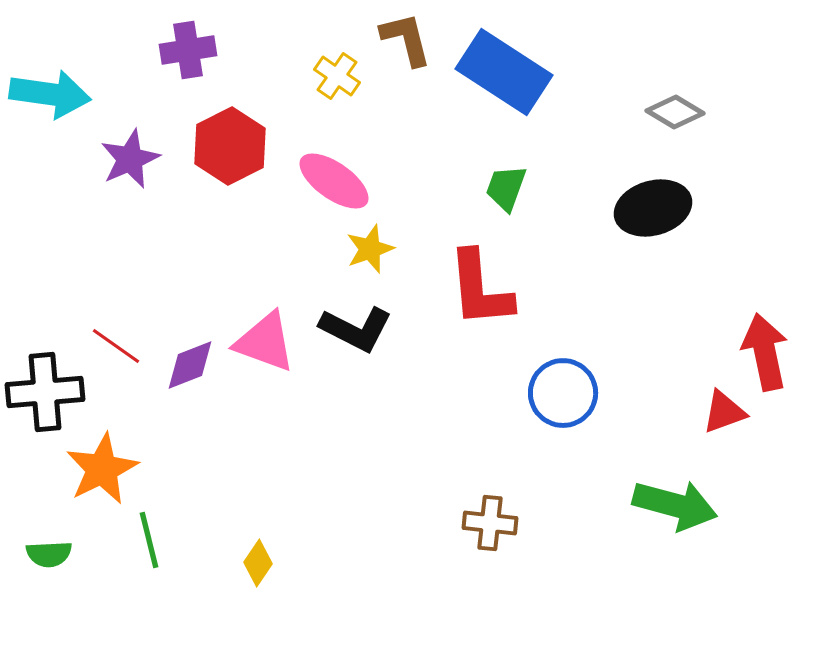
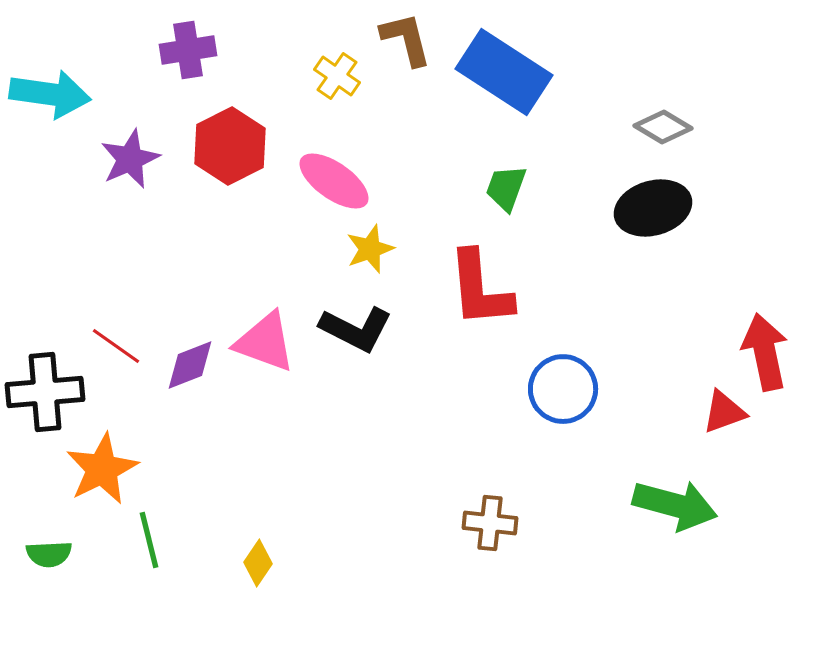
gray diamond: moved 12 px left, 15 px down
blue circle: moved 4 px up
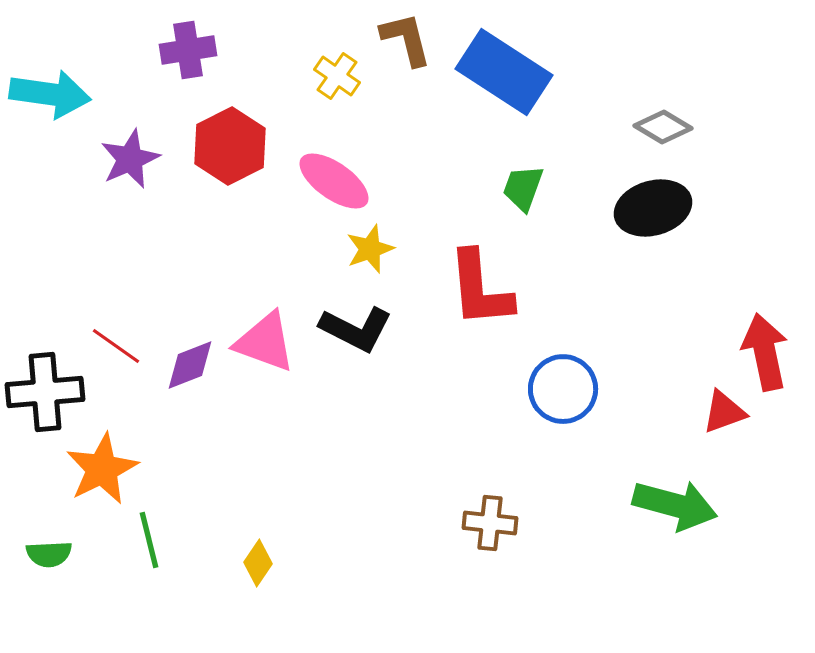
green trapezoid: moved 17 px right
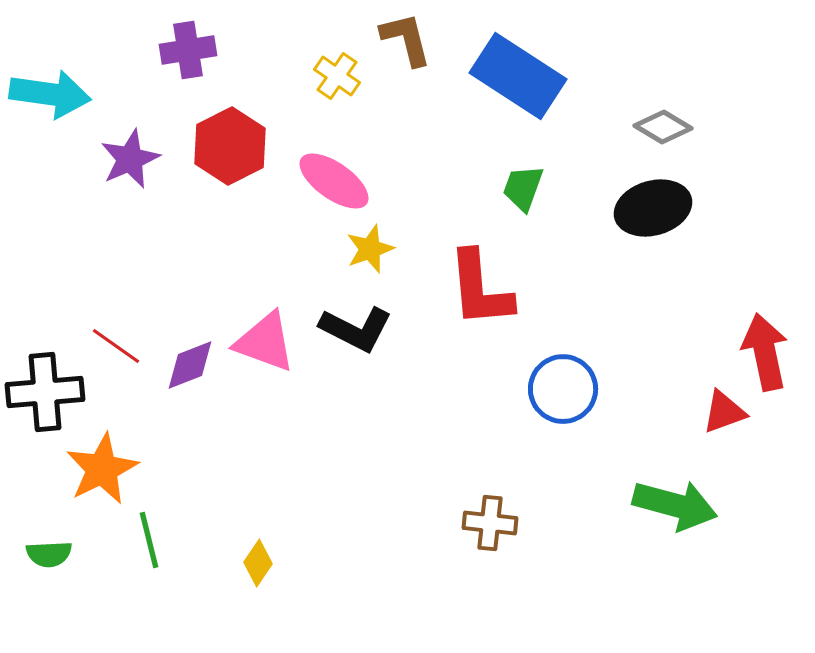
blue rectangle: moved 14 px right, 4 px down
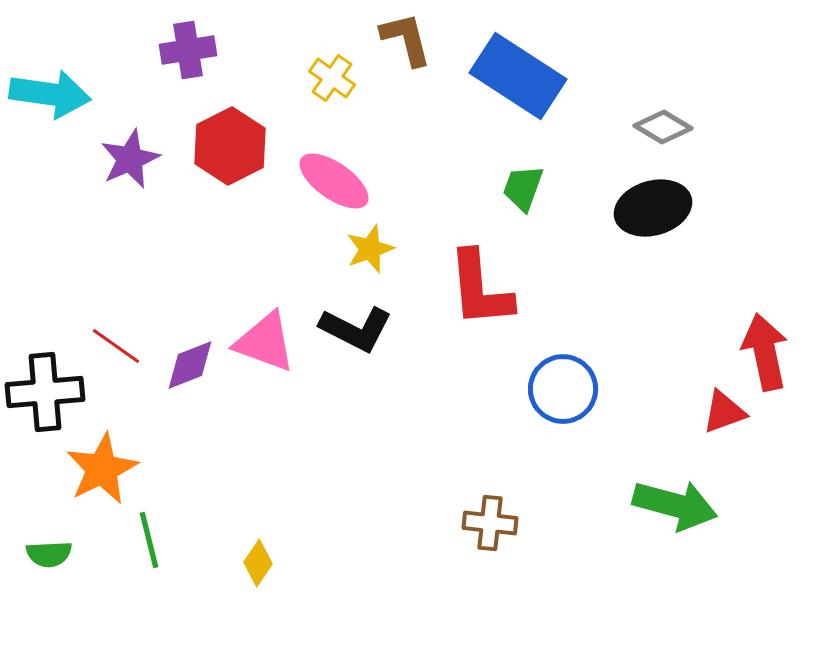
yellow cross: moved 5 px left, 2 px down
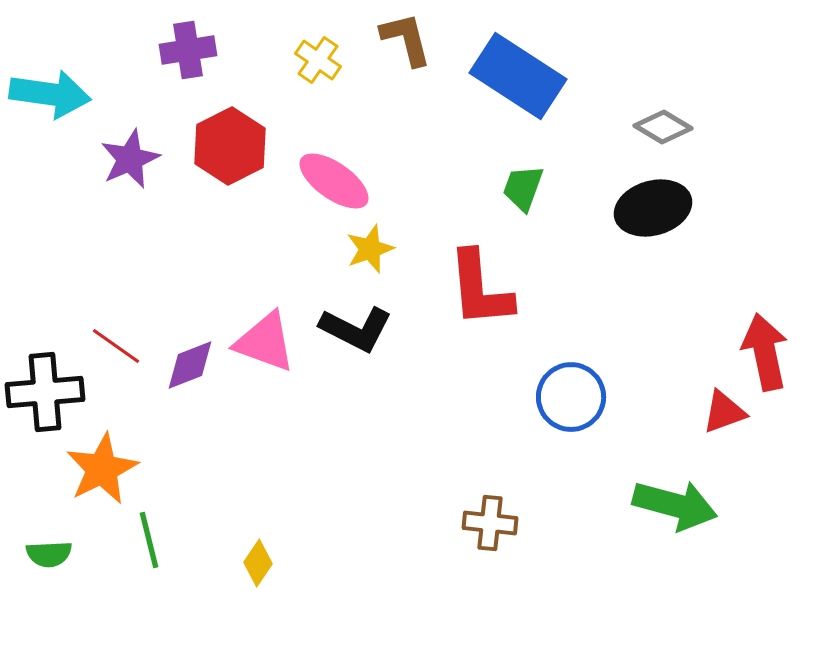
yellow cross: moved 14 px left, 18 px up
blue circle: moved 8 px right, 8 px down
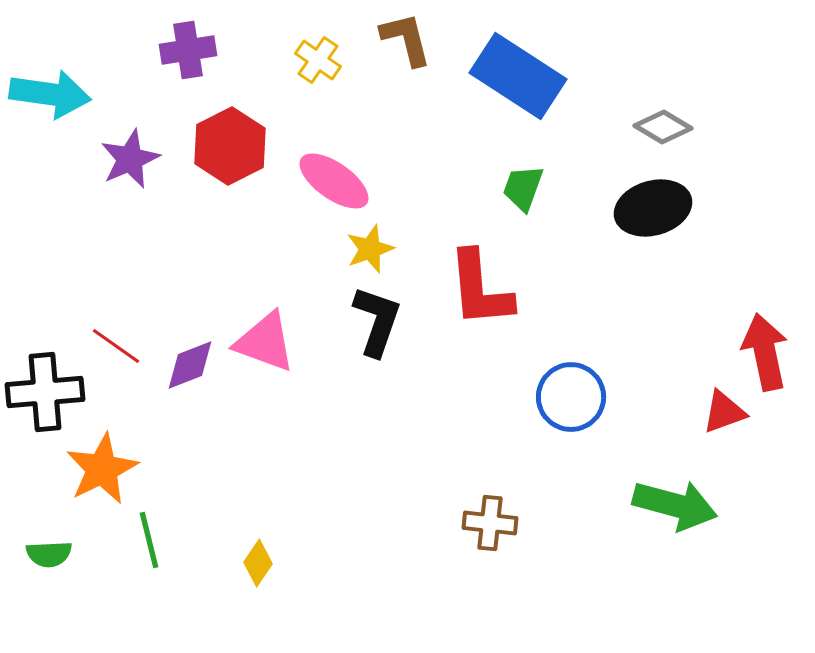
black L-shape: moved 21 px right, 8 px up; rotated 98 degrees counterclockwise
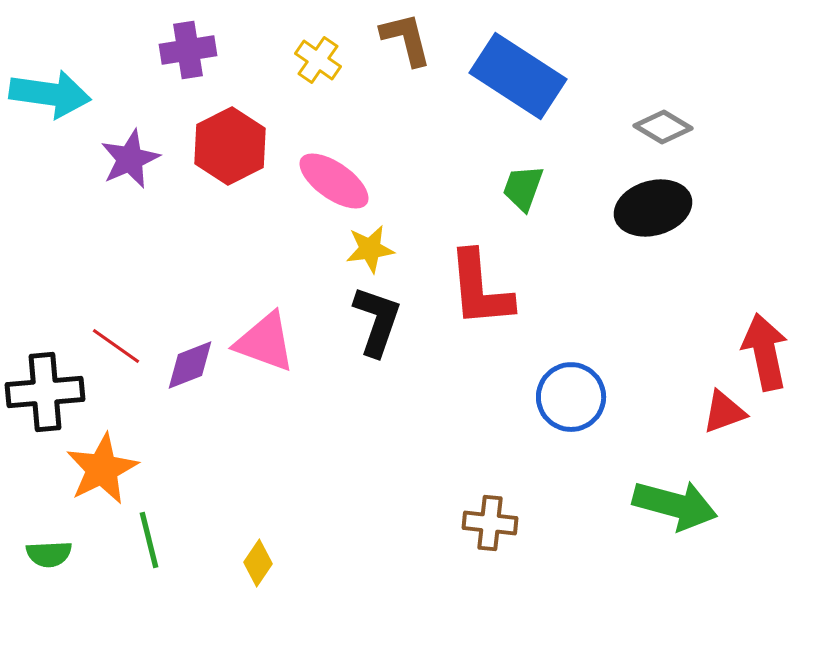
yellow star: rotated 12 degrees clockwise
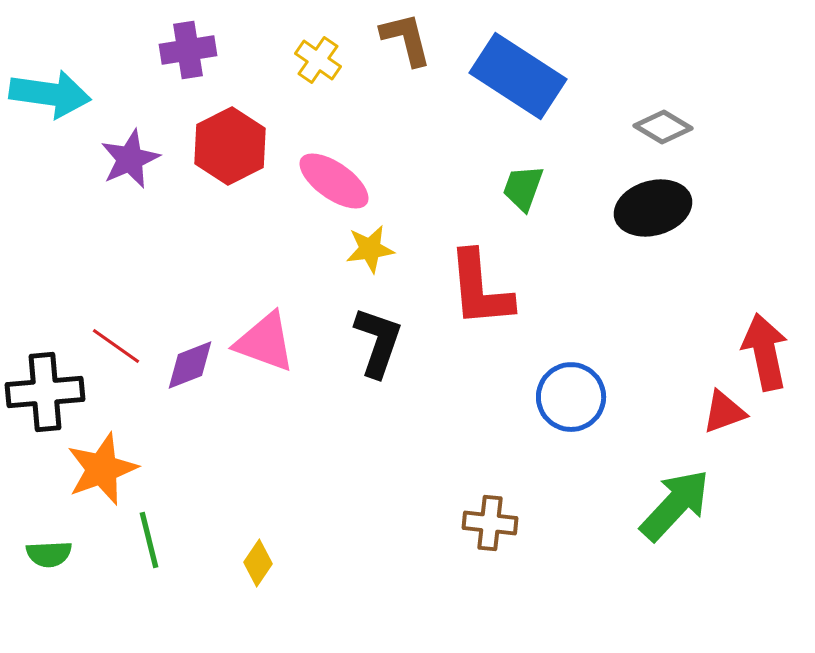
black L-shape: moved 1 px right, 21 px down
orange star: rotated 6 degrees clockwise
green arrow: rotated 62 degrees counterclockwise
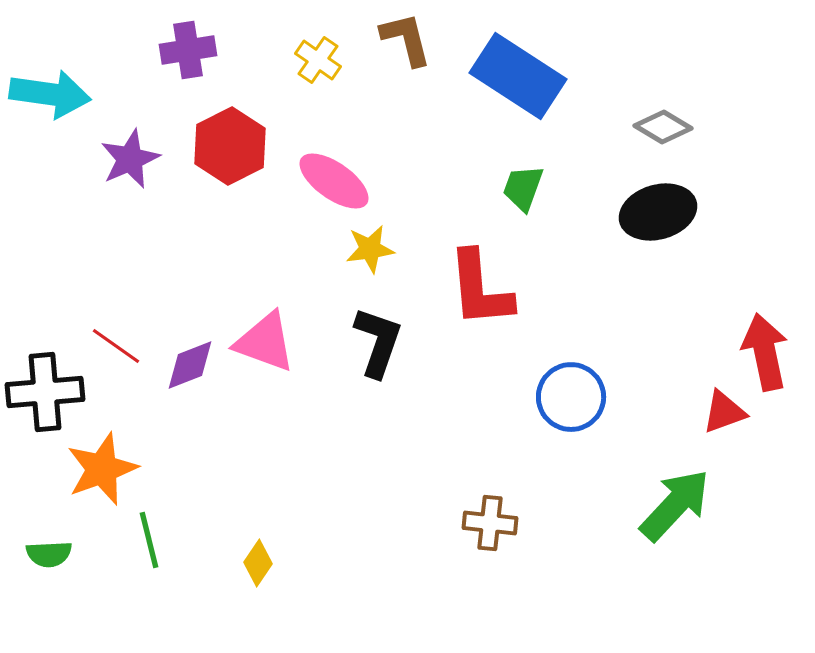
black ellipse: moved 5 px right, 4 px down
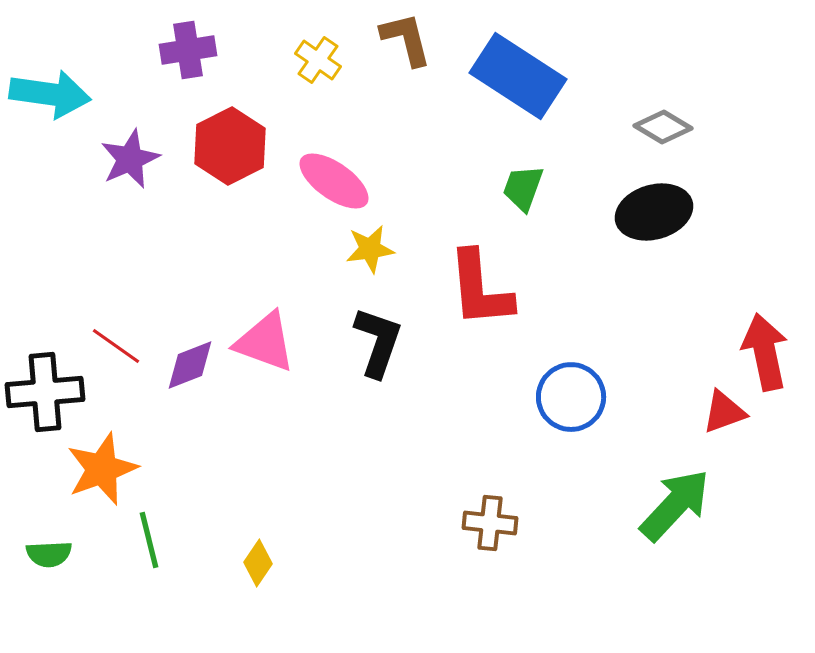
black ellipse: moved 4 px left
